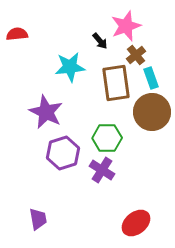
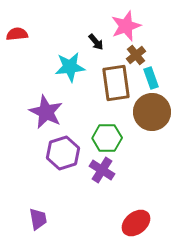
black arrow: moved 4 px left, 1 px down
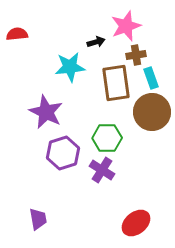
black arrow: rotated 66 degrees counterclockwise
brown cross: rotated 30 degrees clockwise
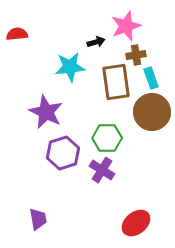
brown rectangle: moved 1 px up
